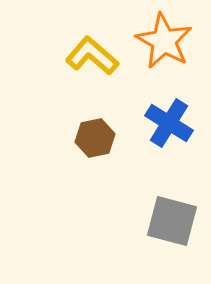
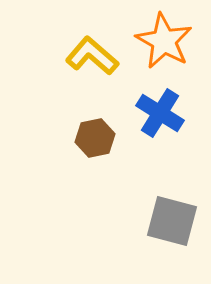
blue cross: moved 9 px left, 10 px up
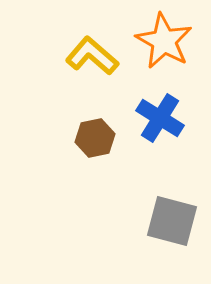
blue cross: moved 5 px down
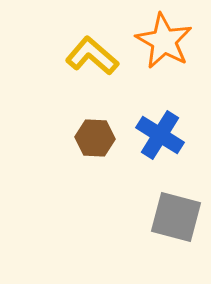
blue cross: moved 17 px down
brown hexagon: rotated 15 degrees clockwise
gray square: moved 4 px right, 4 px up
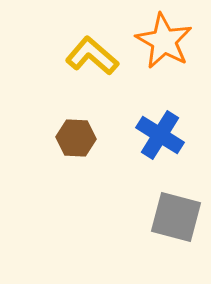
brown hexagon: moved 19 px left
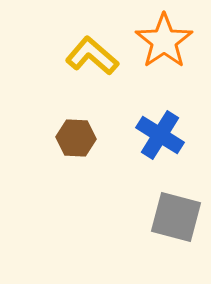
orange star: rotated 8 degrees clockwise
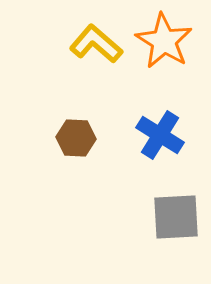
orange star: rotated 6 degrees counterclockwise
yellow L-shape: moved 4 px right, 12 px up
gray square: rotated 18 degrees counterclockwise
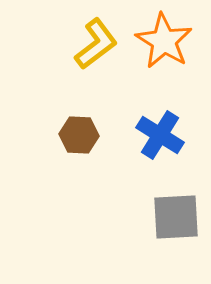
yellow L-shape: rotated 102 degrees clockwise
brown hexagon: moved 3 px right, 3 px up
